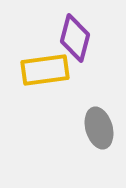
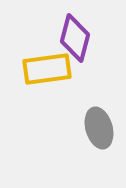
yellow rectangle: moved 2 px right, 1 px up
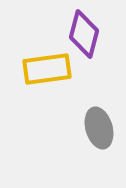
purple diamond: moved 9 px right, 4 px up
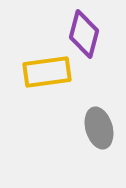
yellow rectangle: moved 3 px down
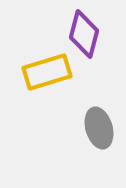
yellow rectangle: rotated 9 degrees counterclockwise
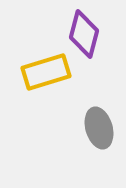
yellow rectangle: moved 1 px left
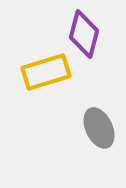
gray ellipse: rotated 9 degrees counterclockwise
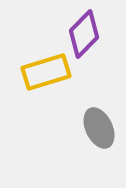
purple diamond: rotated 30 degrees clockwise
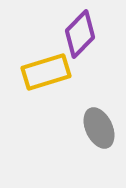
purple diamond: moved 4 px left
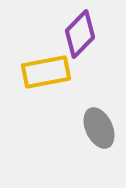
yellow rectangle: rotated 6 degrees clockwise
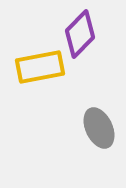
yellow rectangle: moved 6 px left, 5 px up
